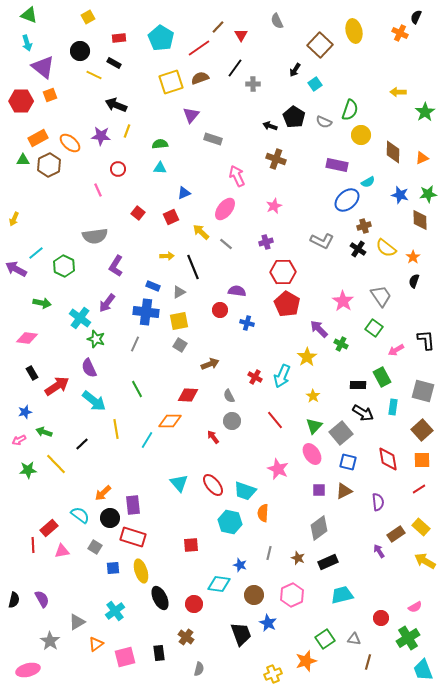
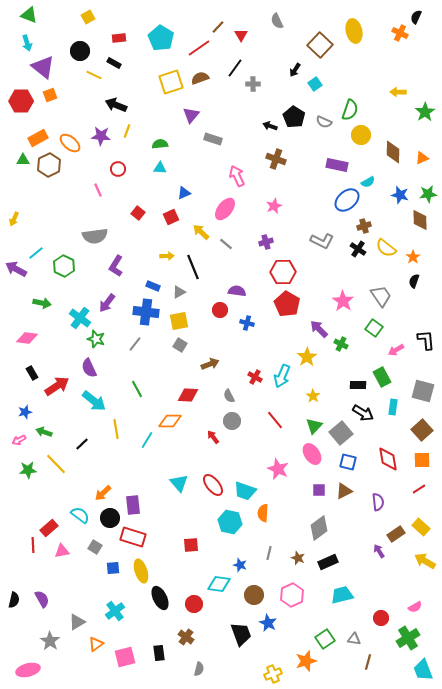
gray line at (135, 344): rotated 14 degrees clockwise
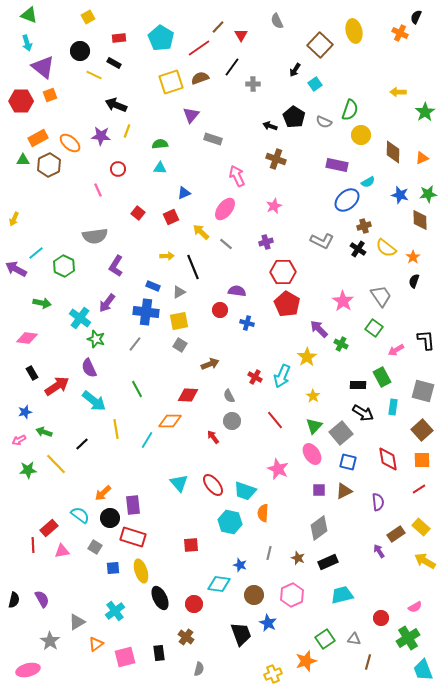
black line at (235, 68): moved 3 px left, 1 px up
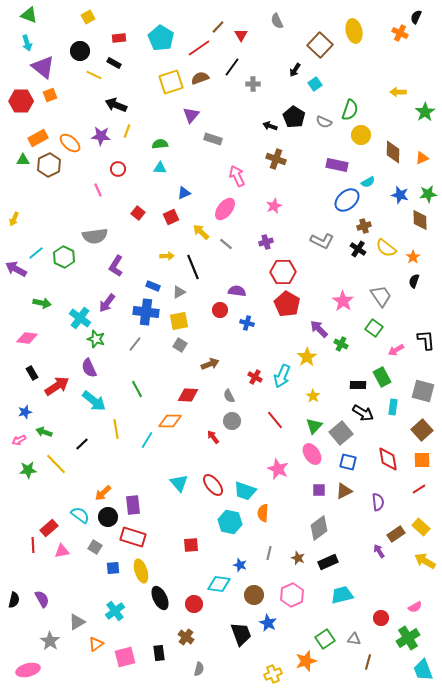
green hexagon at (64, 266): moved 9 px up
black circle at (110, 518): moved 2 px left, 1 px up
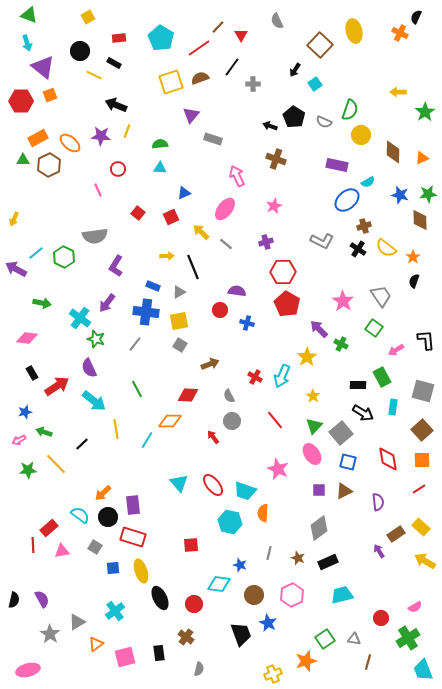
gray star at (50, 641): moved 7 px up
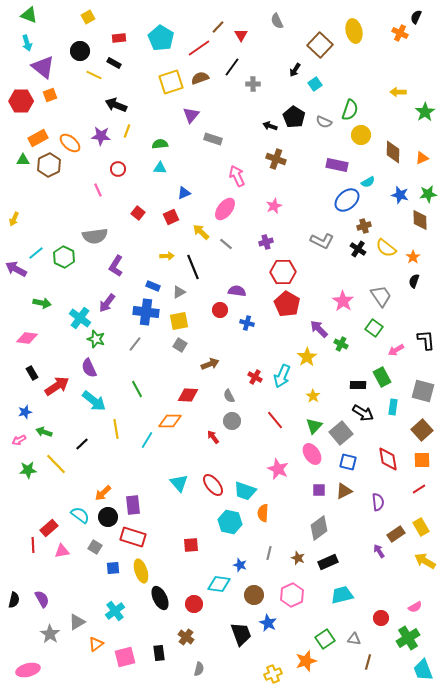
yellow rectangle at (421, 527): rotated 18 degrees clockwise
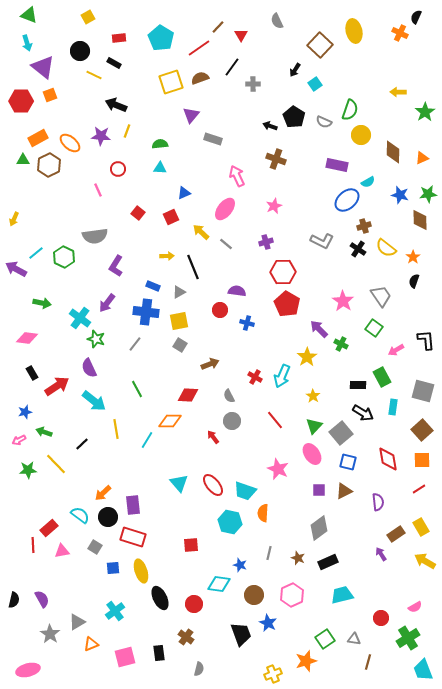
purple arrow at (379, 551): moved 2 px right, 3 px down
orange triangle at (96, 644): moved 5 px left; rotated 14 degrees clockwise
